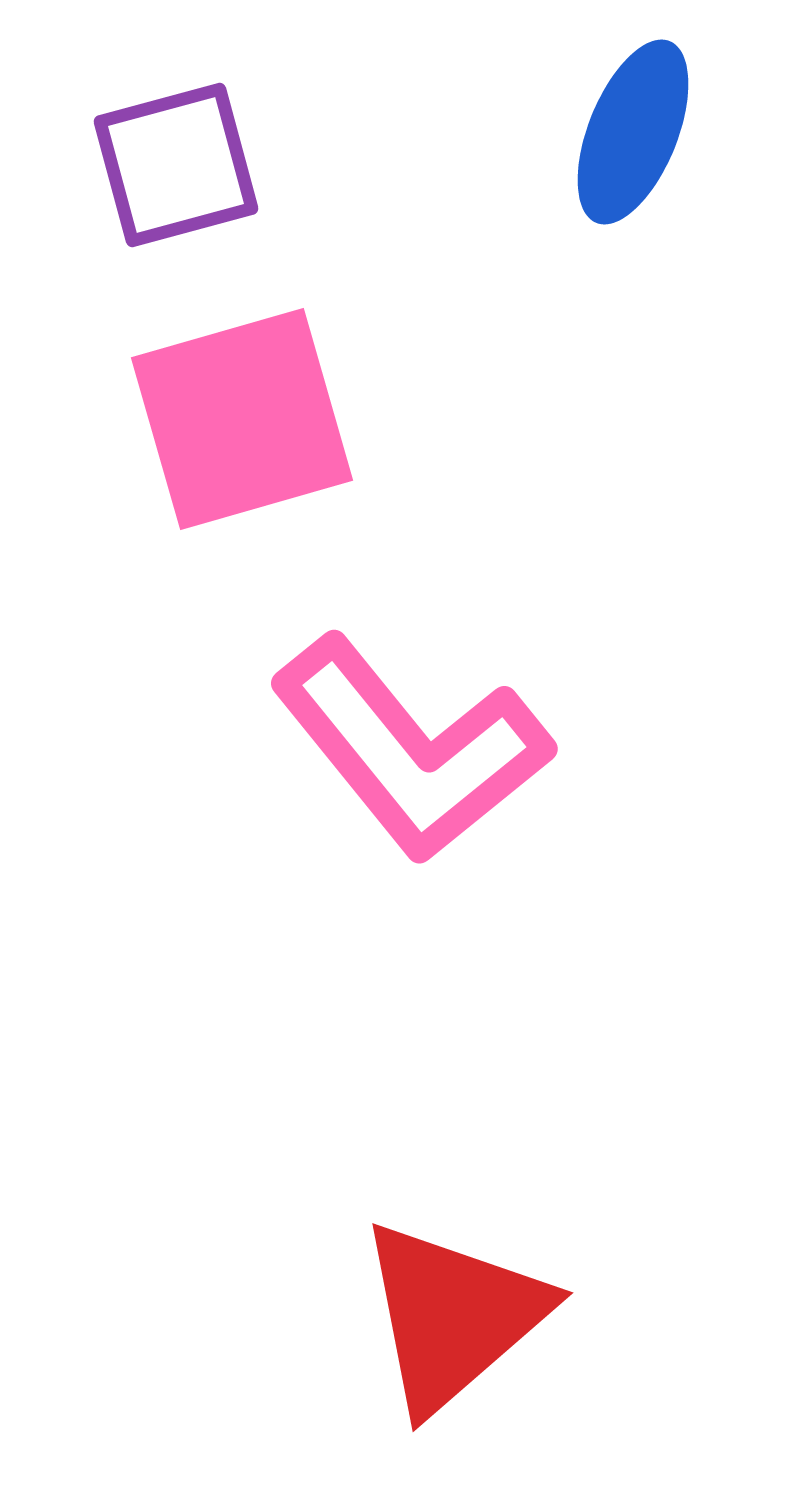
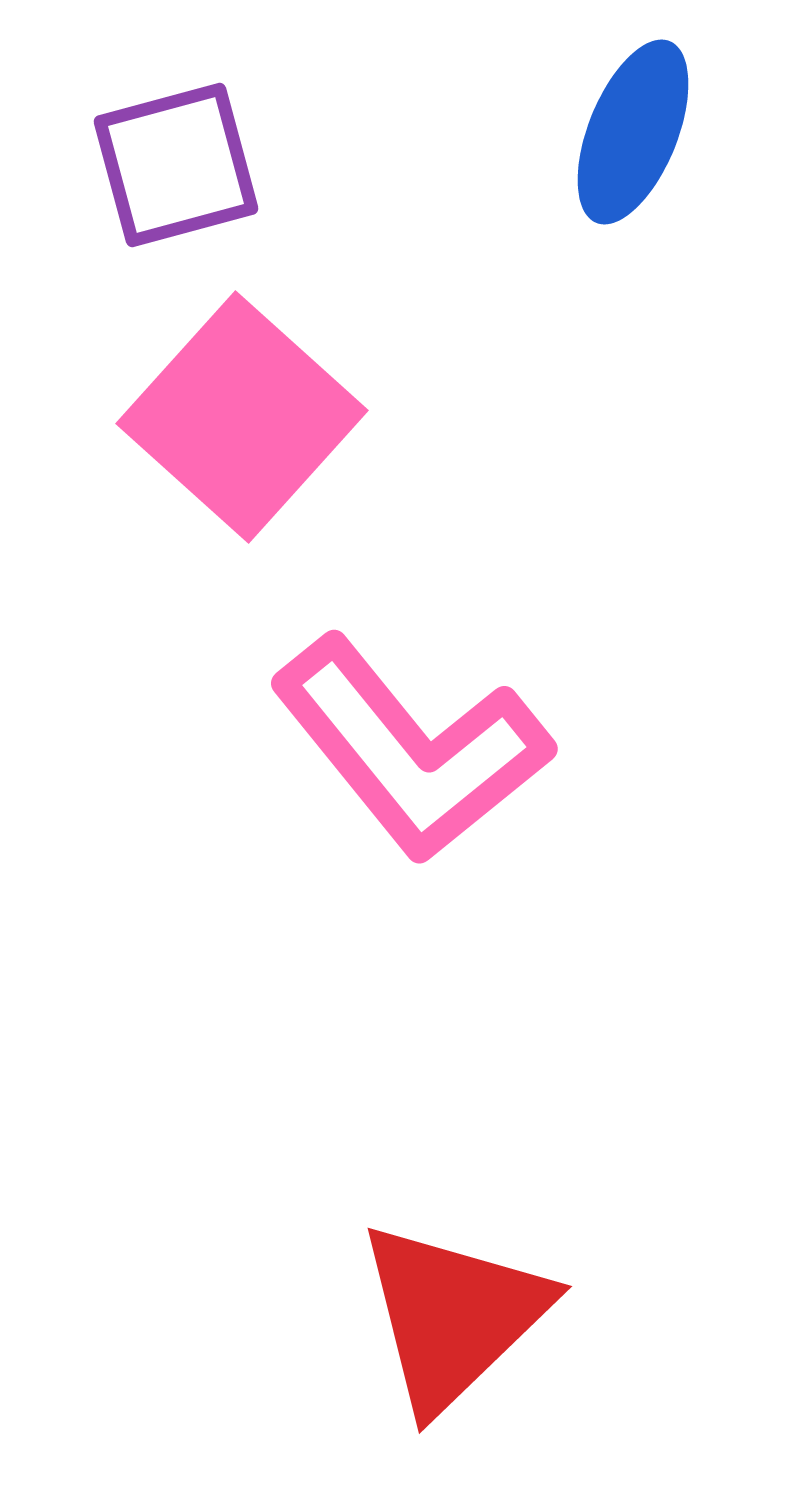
pink square: moved 2 px up; rotated 32 degrees counterclockwise
red triangle: rotated 3 degrees counterclockwise
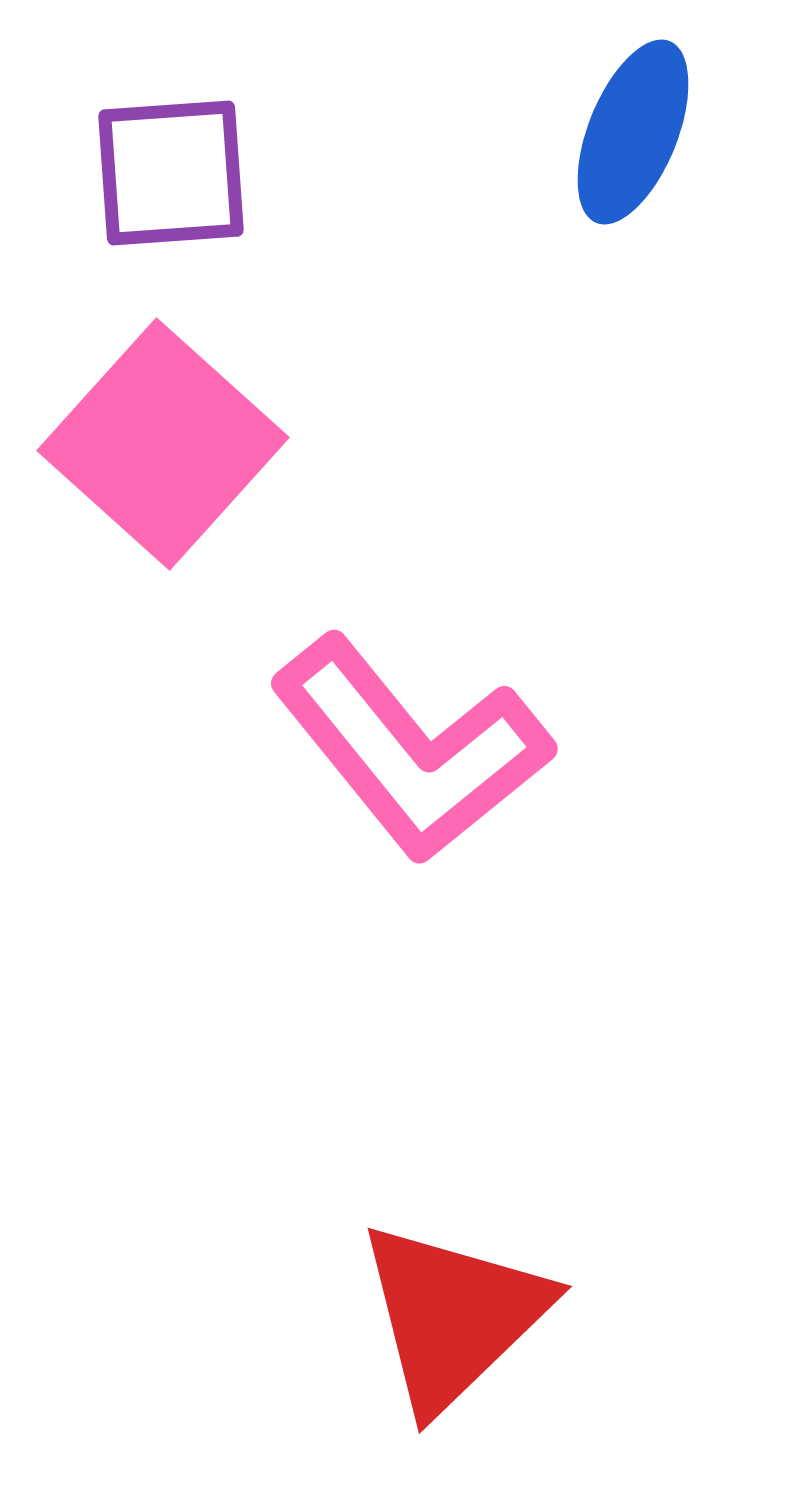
purple square: moved 5 px left, 8 px down; rotated 11 degrees clockwise
pink square: moved 79 px left, 27 px down
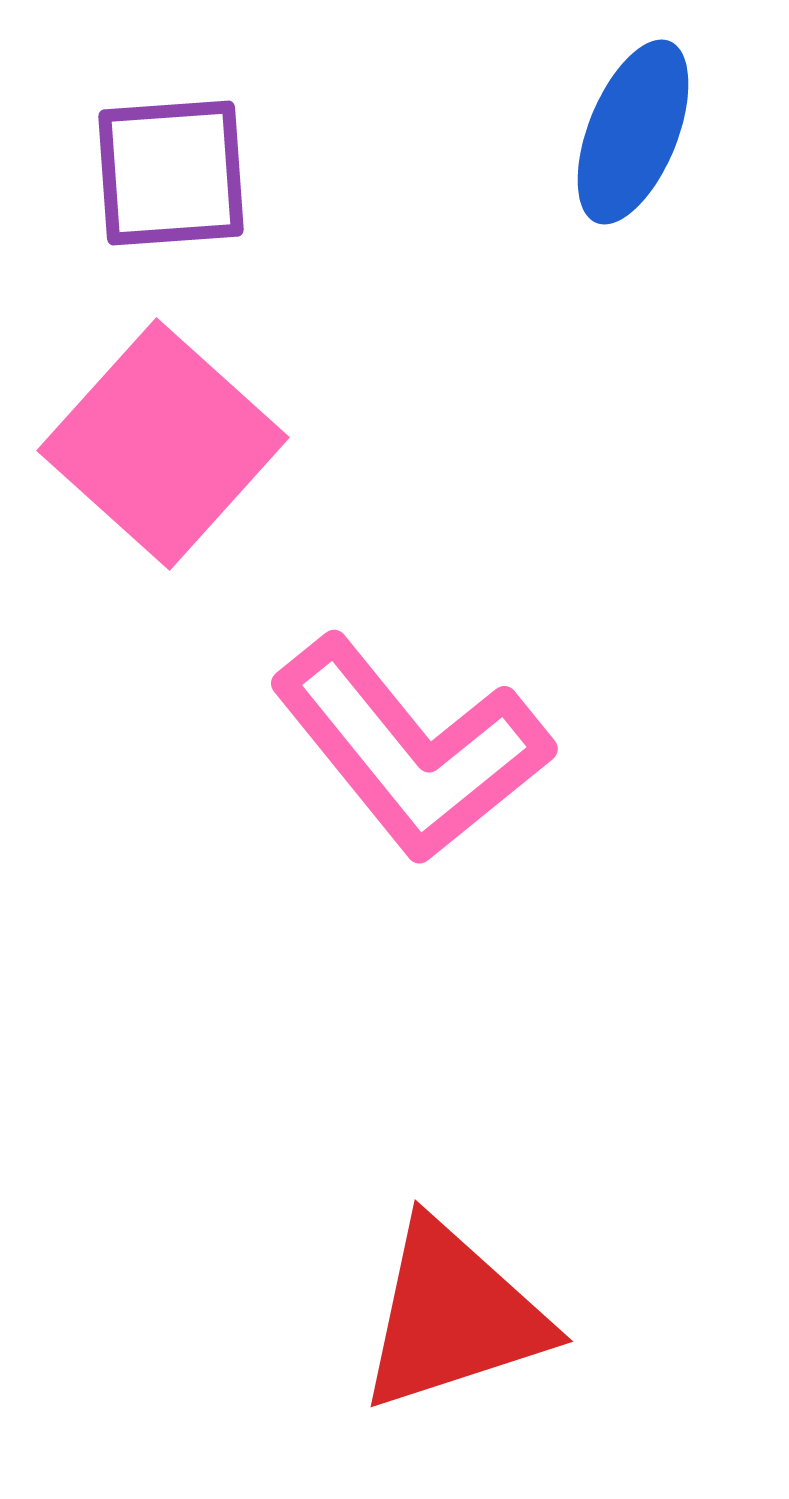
red triangle: rotated 26 degrees clockwise
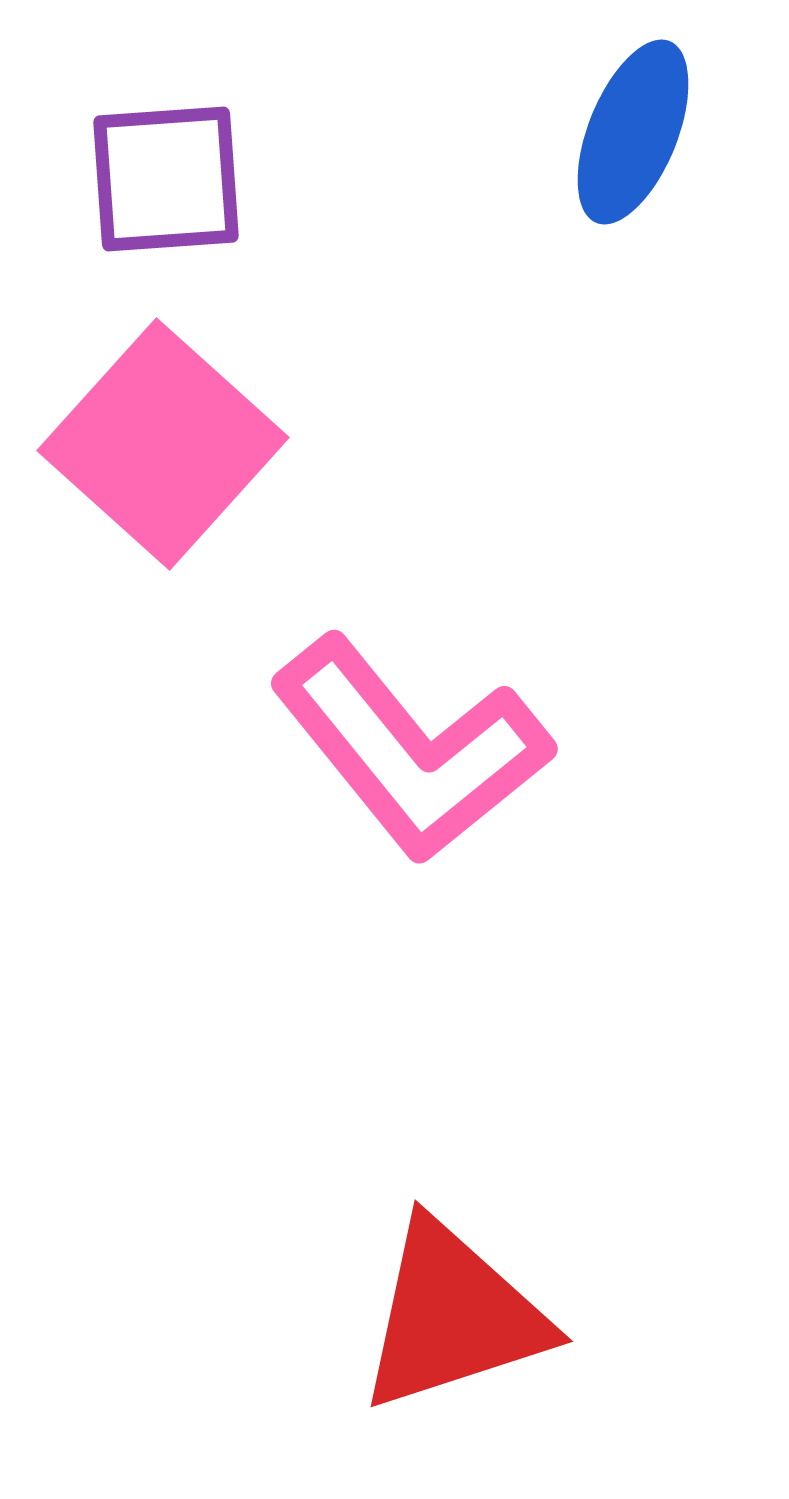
purple square: moved 5 px left, 6 px down
